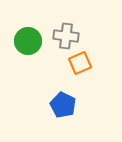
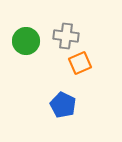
green circle: moved 2 px left
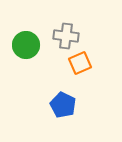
green circle: moved 4 px down
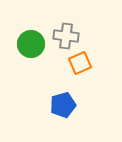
green circle: moved 5 px right, 1 px up
blue pentagon: rotated 30 degrees clockwise
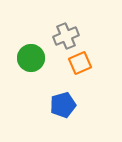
gray cross: rotated 30 degrees counterclockwise
green circle: moved 14 px down
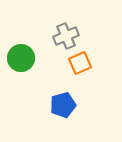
green circle: moved 10 px left
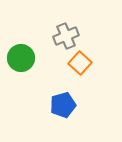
orange square: rotated 25 degrees counterclockwise
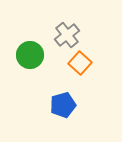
gray cross: moved 1 px right, 1 px up; rotated 15 degrees counterclockwise
green circle: moved 9 px right, 3 px up
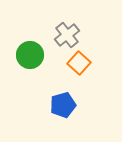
orange square: moved 1 px left
